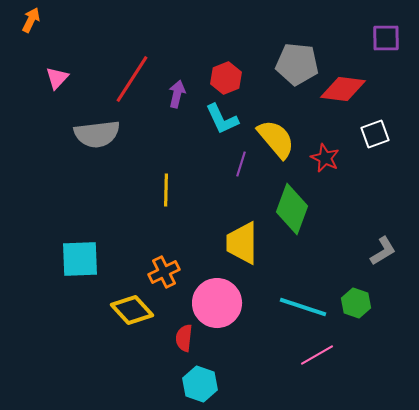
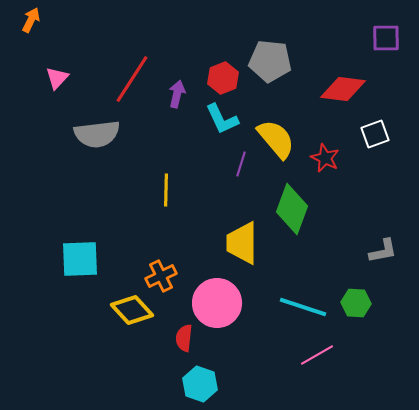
gray pentagon: moved 27 px left, 3 px up
red hexagon: moved 3 px left
gray L-shape: rotated 20 degrees clockwise
orange cross: moved 3 px left, 4 px down
green hexagon: rotated 16 degrees counterclockwise
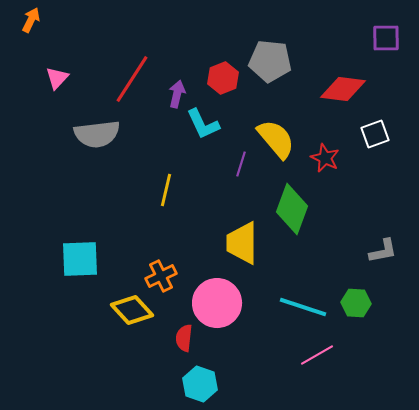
cyan L-shape: moved 19 px left, 5 px down
yellow line: rotated 12 degrees clockwise
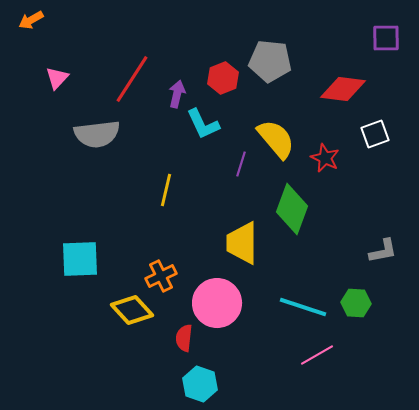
orange arrow: rotated 145 degrees counterclockwise
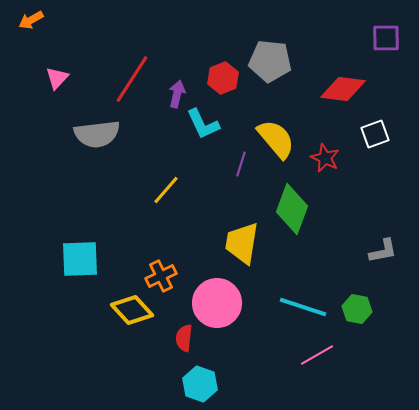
yellow line: rotated 28 degrees clockwise
yellow trapezoid: rotated 9 degrees clockwise
green hexagon: moved 1 px right, 6 px down; rotated 8 degrees clockwise
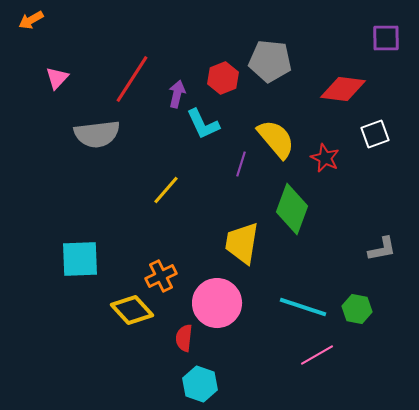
gray L-shape: moved 1 px left, 2 px up
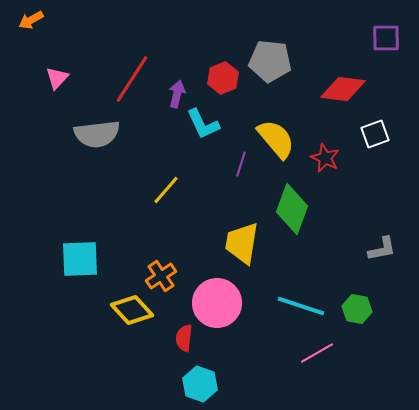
orange cross: rotated 8 degrees counterclockwise
cyan line: moved 2 px left, 1 px up
pink line: moved 2 px up
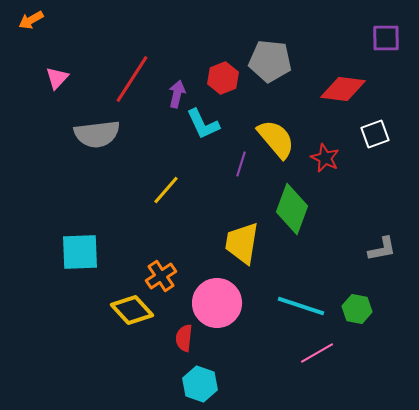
cyan square: moved 7 px up
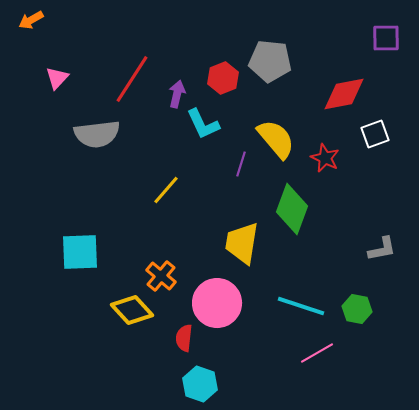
red diamond: moved 1 px right, 5 px down; rotated 18 degrees counterclockwise
orange cross: rotated 16 degrees counterclockwise
